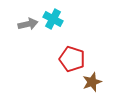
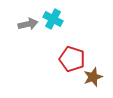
brown star: moved 1 px right, 5 px up
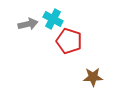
red pentagon: moved 3 px left, 18 px up
brown star: rotated 18 degrees clockwise
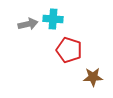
cyan cross: rotated 24 degrees counterclockwise
red pentagon: moved 9 px down
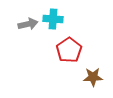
red pentagon: rotated 20 degrees clockwise
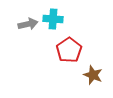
brown star: moved 2 px up; rotated 24 degrees clockwise
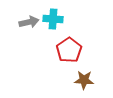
gray arrow: moved 1 px right, 2 px up
brown star: moved 9 px left, 5 px down; rotated 18 degrees counterclockwise
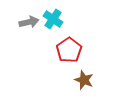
cyan cross: rotated 30 degrees clockwise
brown star: rotated 18 degrees clockwise
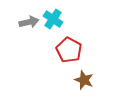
red pentagon: rotated 10 degrees counterclockwise
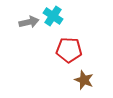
cyan cross: moved 3 px up
red pentagon: rotated 25 degrees counterclockwise
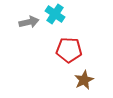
cyan cross: moved 2 px right, 2 px up
brown star: rotated 24 degrees clockwise
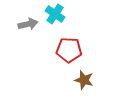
gray arrow: moved 1 px left, 2 px down
brown star: rotated 30 degrees counterclockwise
